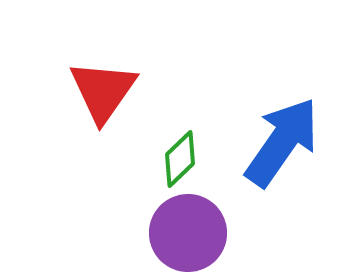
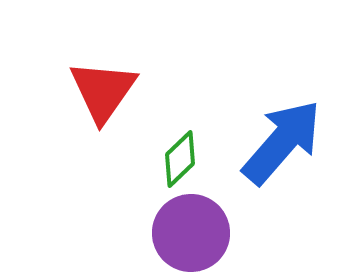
blue arrow: rotated 6 degrees clockwise
purple circle: moved 3 px right
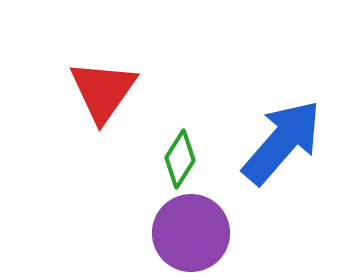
green diamond: rotated 14 degrees counterclockwise
